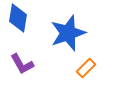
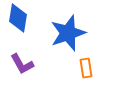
orange rectangle: rotated 54 degrees counterclockwise
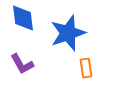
blue diamond: moved 5 px right; rotated 16 degrees counterclockwise
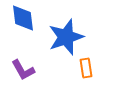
blue star: moved 2 px left, 4 px down
purple L-shape: moved 1 px right, 6 px down
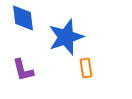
purple L-shape: rotated 15 degrees clockwise
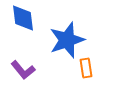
blue star: moved 1 px right, 3 px down
purple L-shape: rotated 25 degrees counterclockwise
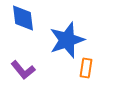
orange rectangle: rotated 18 degrees clockwise
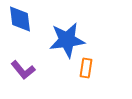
blue diamond: moved 3 px left, 1 px down
blue star: rotated 12 degrees clockwise
